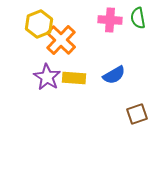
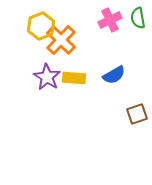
pink cross: rotated 30 degrees counterclockwise
yellow hexagon: moved 2 px right, 2 px down
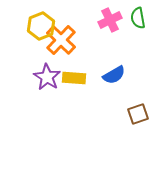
brown square: moved 1 px right
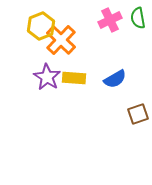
blue semicircle: moved 1 px right, 4 px down
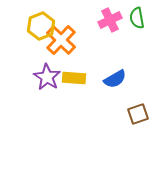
green semicircle: moved 1 px left
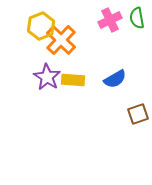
yellow rectangle: moved 1 px left, 2 px down
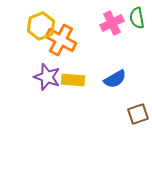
pink cross: moved 2 px right, 3 px down
orange cross: rotated 16 degrees counterclockwise
purple star: rotated 12 degrees counterclockwise
